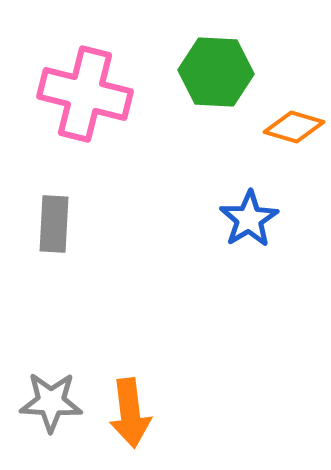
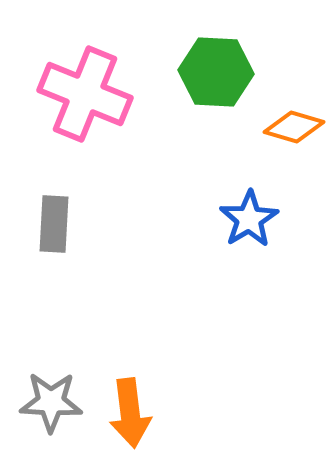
pink cross: rotated 8 degrees clockwise
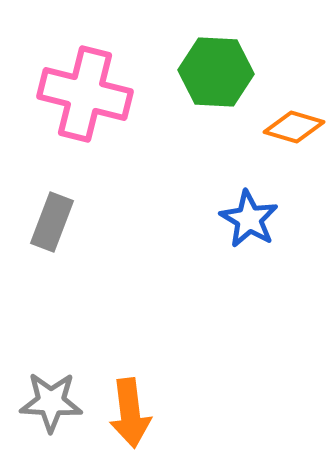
pink cross: rotated 8 degrees counterclockwise
blue star: rotated 10 degrees counterclockwise
gray rectangle: moved 2 px left, 2 px up; rotated 18 degrees clockwise
